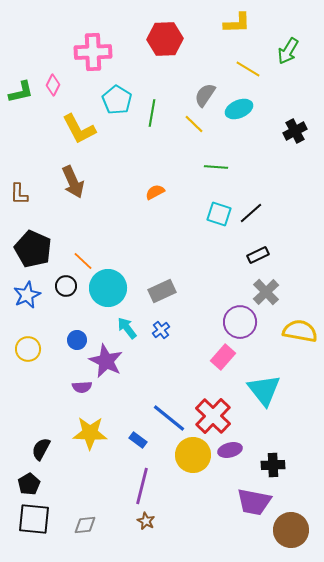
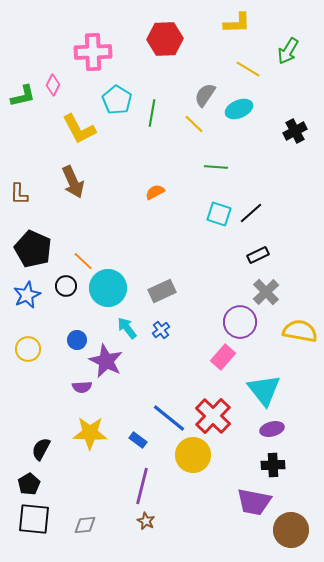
green L-shape at (21, 92): moved 2 px right, 4 px down
purple ellipse at (230, 450): moved 42 px right, 21 px up
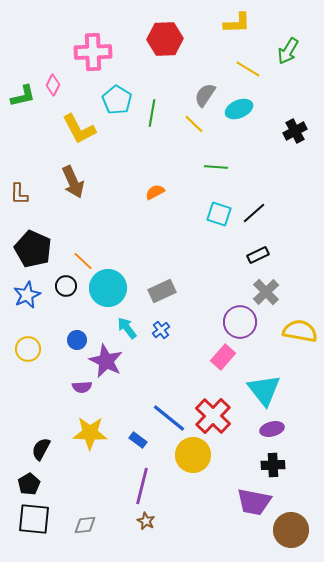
black line at (251, 213): moved 3 px right
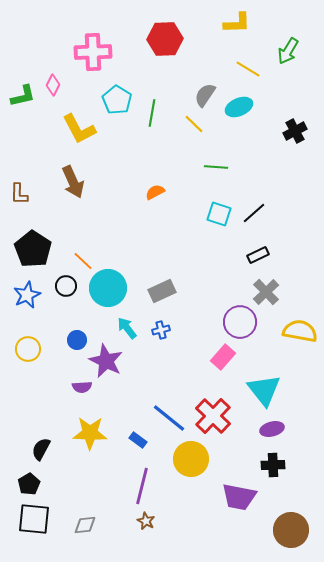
cyan ellipse at (239, 109): moved 2 px up
black pentagon at (33, 249): rotated 9 degrees clockwise
blue cross at (161, 330): rotated 24 degrees clockwise
yellow circle at (193, 455): moved 2 px left, 4 px down
purple trapezoid at (254, 502): moved 15 px left, 5 px up
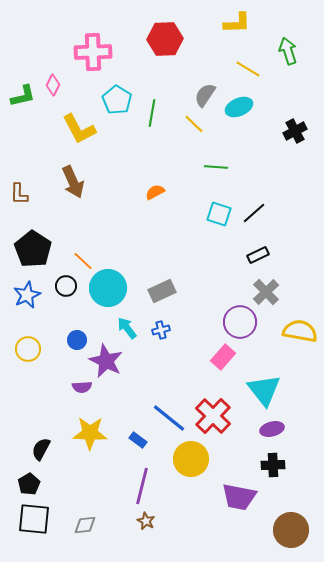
green arrow at (288, 51): rotated 132 degrees clockwise
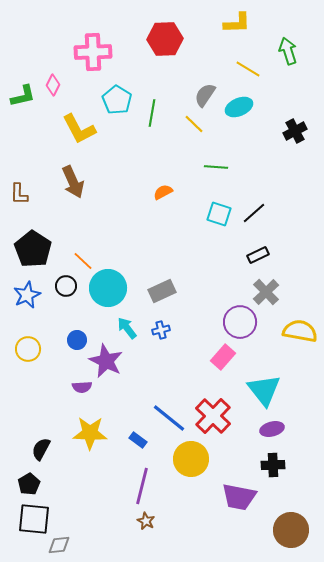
orange semicircle at (155, 192): moved 8 px right
gray diamond at (85, 525): moved 26 px left, 20 px down
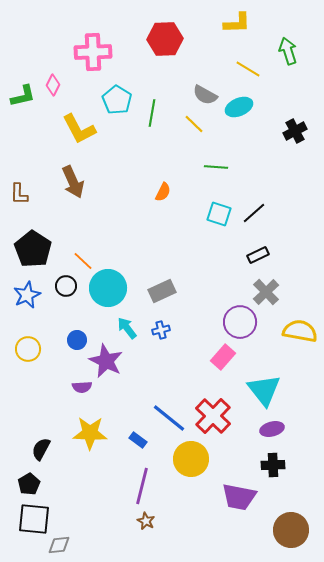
gray semicircle at (205, 95): rotated 95 degrees counterclockwise
orange semicircle at (163, 192): rotated 144 degrees clockwise
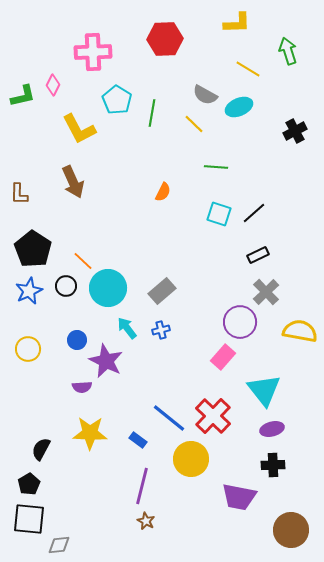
gray rectangle at (162, 291): rotated 16 degrees counterclockwise
blue star at (27, 295): moved 2 px right, 4 px up
black square at (34, 519): moved 5 px left
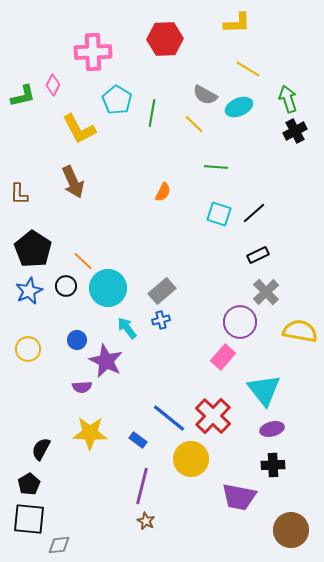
green arrow at (288, 51): moved 48 px down
blue cross at (161, 330): moved 10 px up
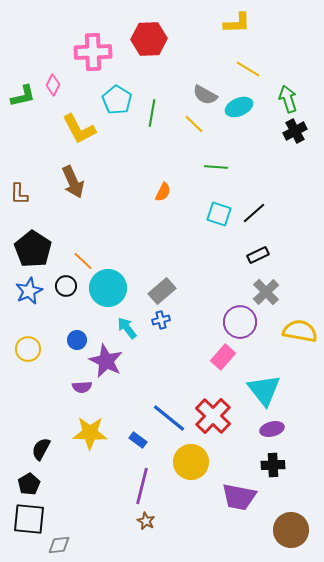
red hexagon at (165, 39): moved 16 px left
yellow circle at (191, 459): moved 3 px down
